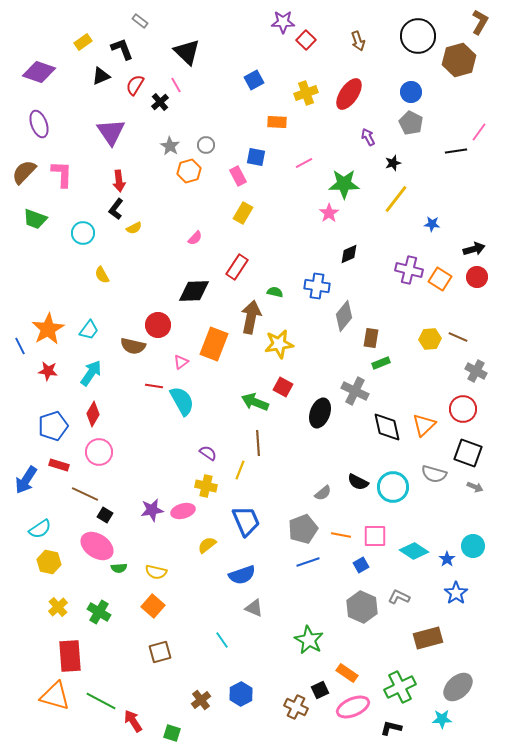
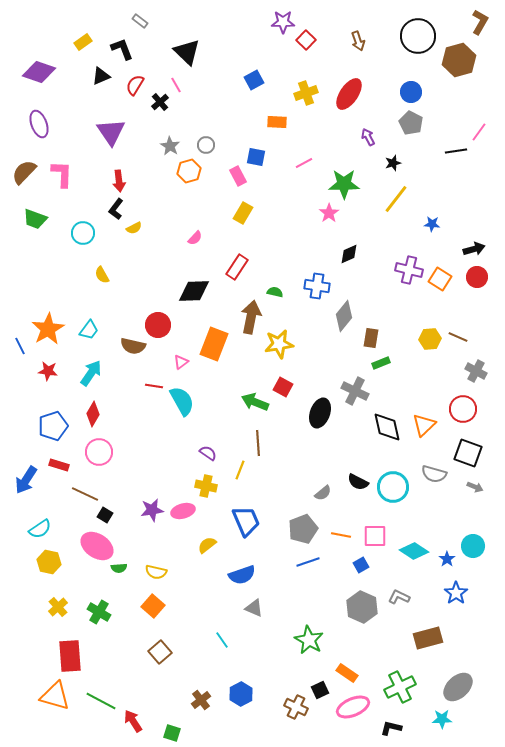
brown square at (160, 652): rotated 25 degrees counterclockwise
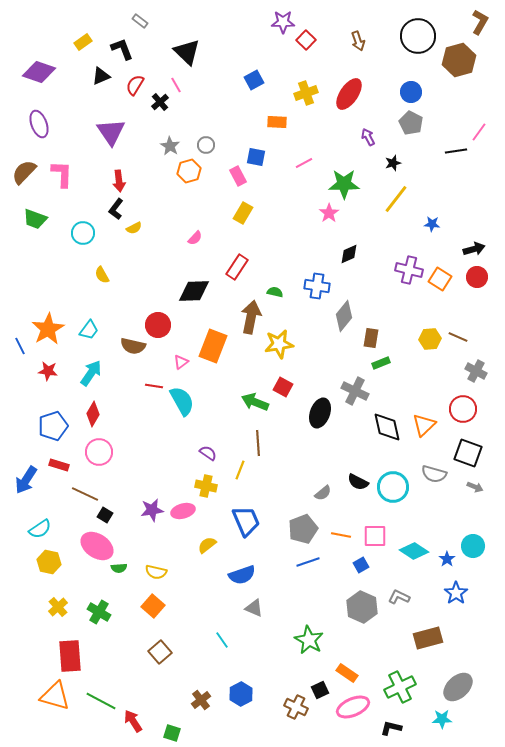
orange rectangle at (214, 344): moved 1 px left, 2 px down
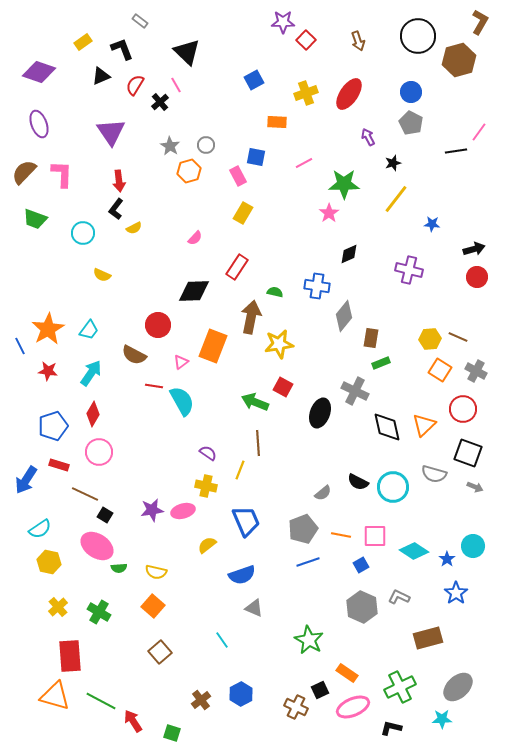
yellow semicircle at (102, 275): rotated 36 degrees counterclockwise
orange square at (440, 279): moved 91 px down
brown semicircle at (133, 346): moved 1 px right, 9 px down; rotated 15 degrees clockwise
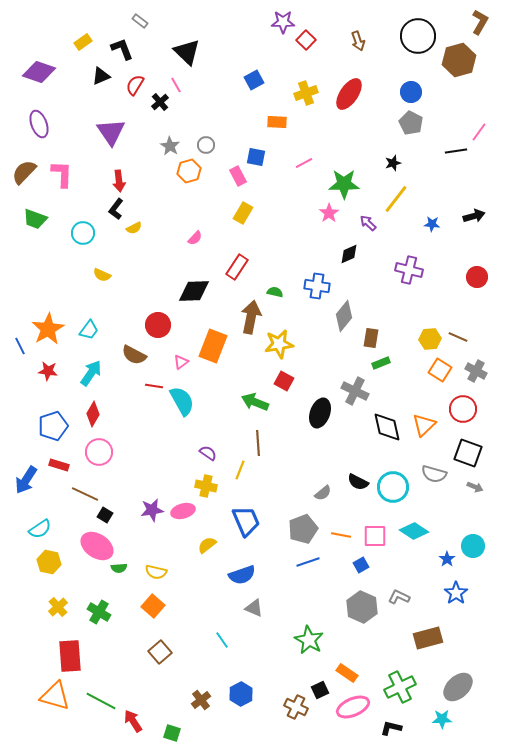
purple arrow at (368, 137): moved 86 px down; rotated 18 degrees counterclockwise
black arrow at (474, 249): moved 33 px up
red square at (283, 387): moved 1 px right, 6 px up
cyan diamond at (414, 551): moved 20 px up
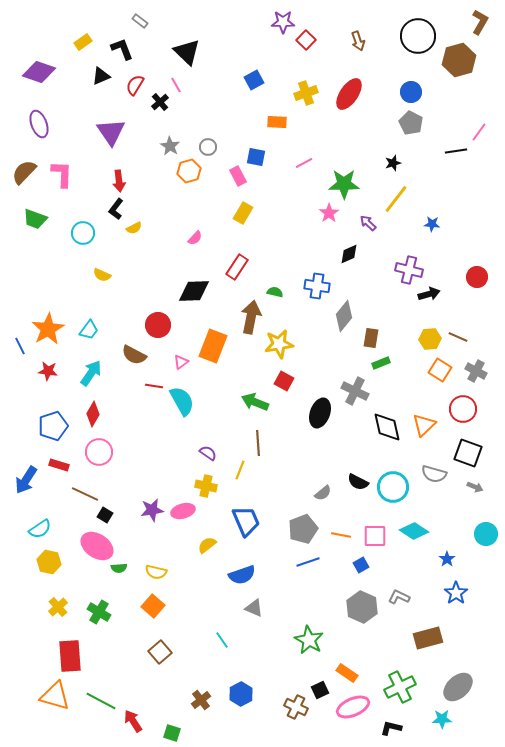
gray circle at (206, 145): moved 2 px right, 2 px down
black arrow at (474, 216): moved 45 px left, 78 px down
cyan circle at (473, 546): moved 13 px right, 12 px up
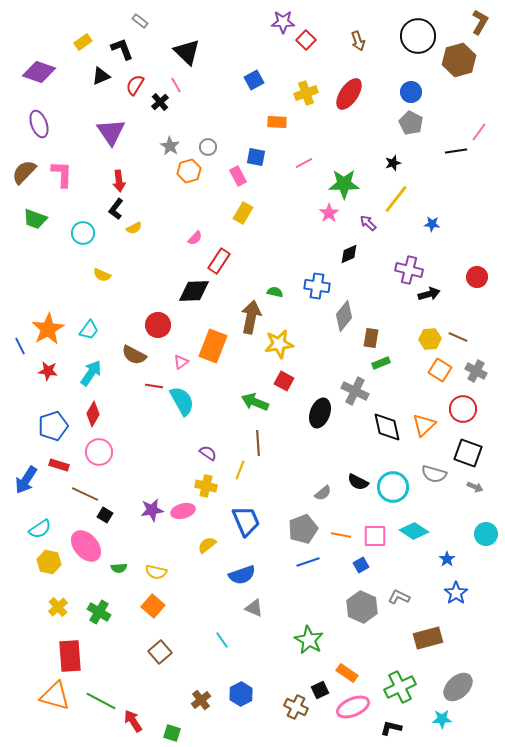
red rectangle at (237, 267): moved 18 px left, 6 px up
pink ellipse at (97, 546): moved 11 px left; rotated 16 degrees clockwise
